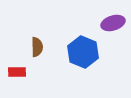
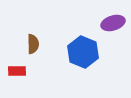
brown semicircle: moved 4 px left, 3 px up
red rectangle: moved 1 px up
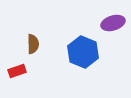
red rectangle: rotated 18 degrees counterclockwise
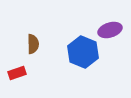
purple ellipse: moved 3 px left, 7 px down
red rectangle: moved 2 px down
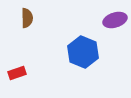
purple ellipse: moved 5 px right, 10 px up
brown semicircle: moved 6 px left, 26 px up
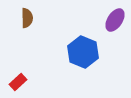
purple ellipse: rotated 40 degrees counterclockwise
red rectangle: moved 1 px right, 9 px down; rotated 24 degrees counterclockwise
